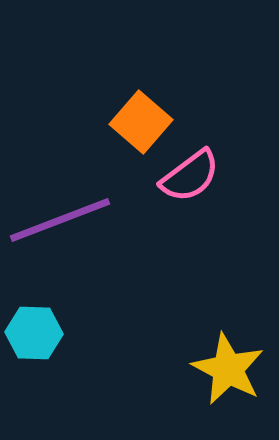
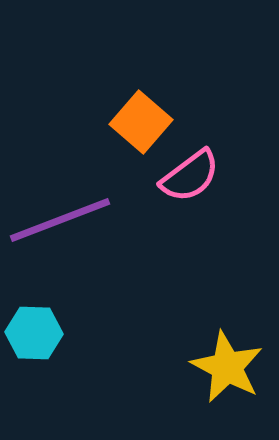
yellow star: moved 1 px left, 2 px up
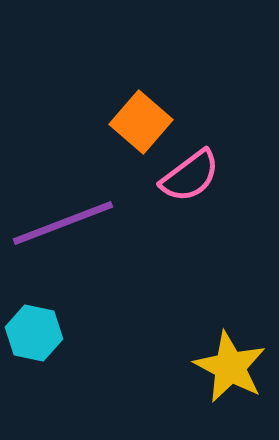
purple line: moved 3 px right, 3 px down
cyan hexagon: rotated 10 degrees clockwise
yellow star: moved 3 px right
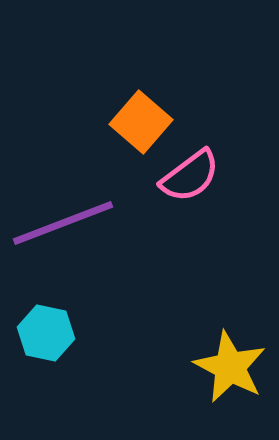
cyan hexagon: moved 12 px right
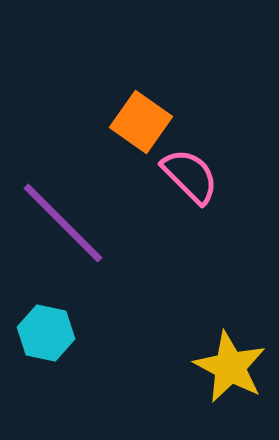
orange square: rotated 6 degrees counterclockwise
pink semicircle: rotated 98 degrees counterclockwise
purple line: rotated 66 degrees clockwise
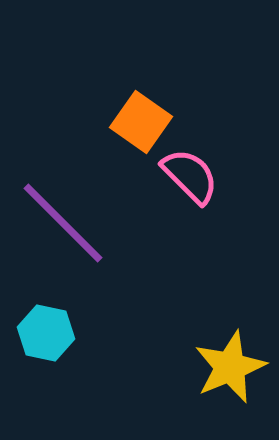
yellow star: rotated 22 degrees clockwise
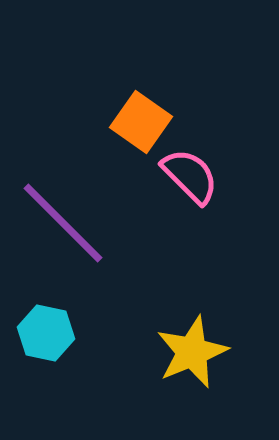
yellow star: moved 38 px left, 15 px up
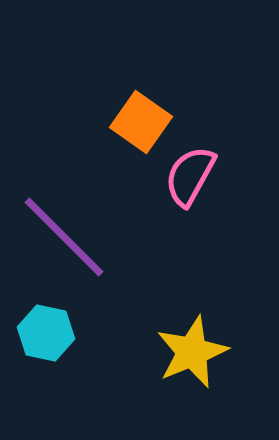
pink semicircle: rotated 106 degrees counterclockwise
purple line: moved 1 px right, 14 px down
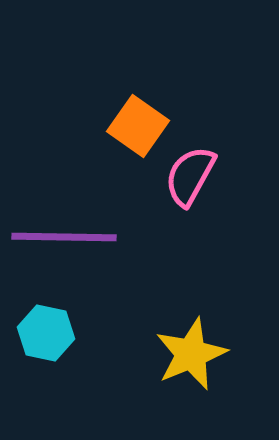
orange square: moved 3 px left, 4 px down
purple line: rotated 44 degrees counterclockwise
yellow star: moved 1 px left, 2 px down
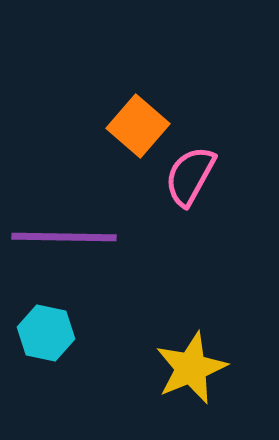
orange square: rotated 6 degrees clockwise
yellow star: moved 14 px down
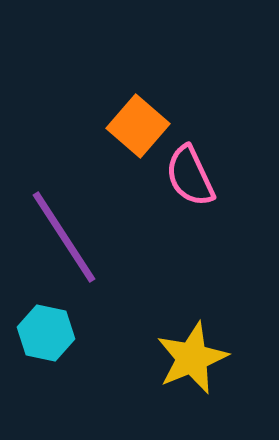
pink semicircle: rotated 54 degrees counterclockwise
purple line: rotated 56 degrees clockwise
yellow star: moved 1 px right, 10 px up
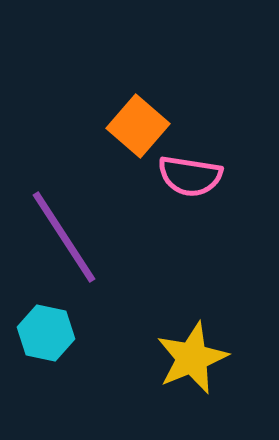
pink semicircle: rotated 56 degrees counterclockwise
